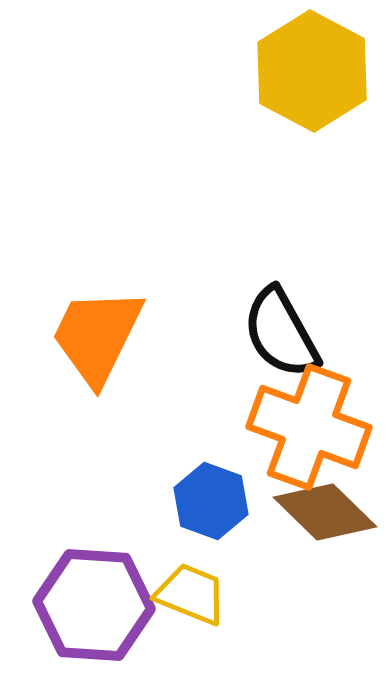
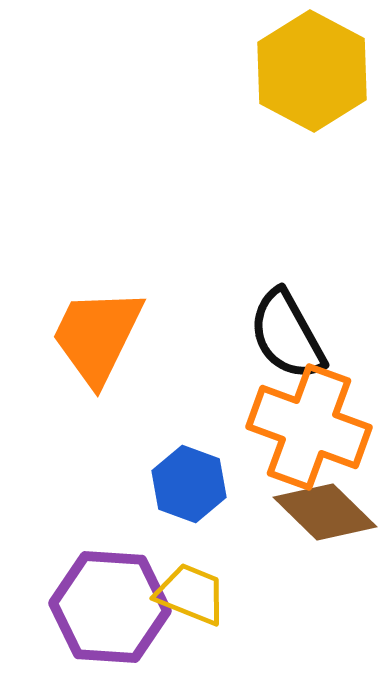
black semicircle: moved 6 px right, 2 px down
blue hexagon: moved 22 px left, 17 px up
purple hexagon: moved 16 px right, 2 px down
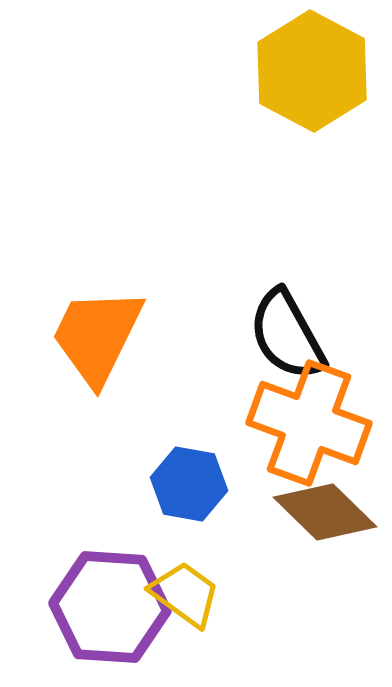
orange cross: moved 4 px up
blue hexagon: rotated 10 degrees counterclockwise
yellow trapezoid: moved 6 px left; rotated 14 degrees clockwise
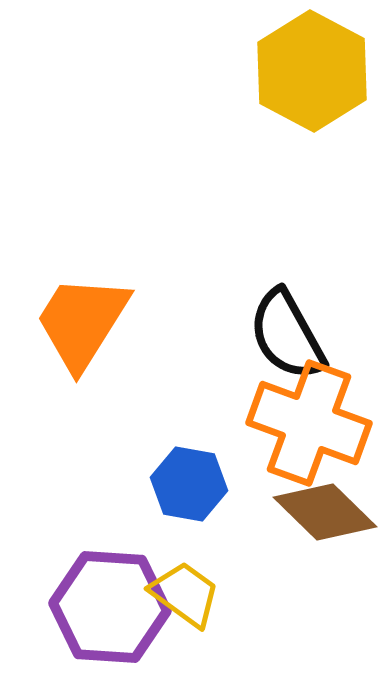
orange trapezoid: moved 15 px left, 14 px up; rotated 6 degrees clockwise
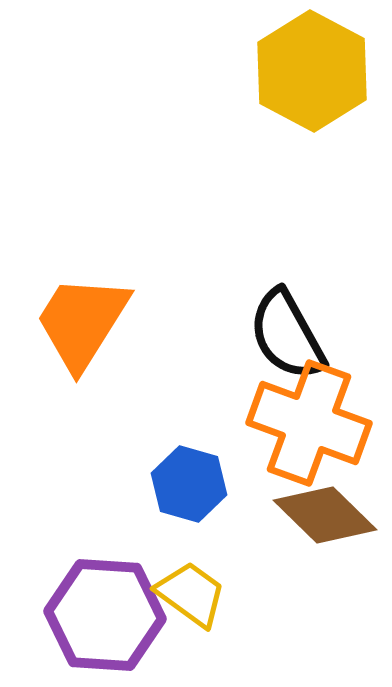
blue hexagon: rotated 6 degrees clockwise
brown diamond: moved 3 px down
yellow trapezoid: moved 6 px right
purple hexagon: moved 5 px left, 8 px down
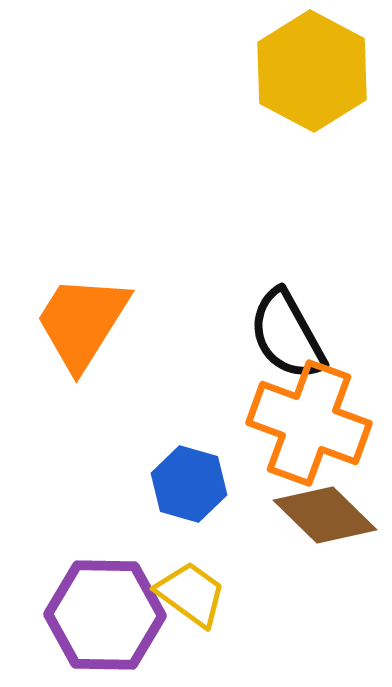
purple hexagon: rotated 3 degrees counterclockwise
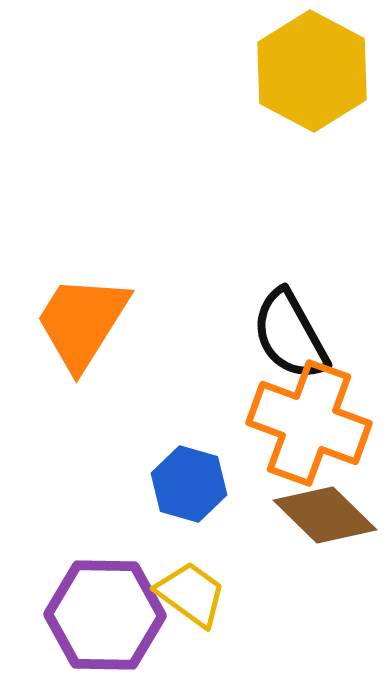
black semicircle: moved 3 px right
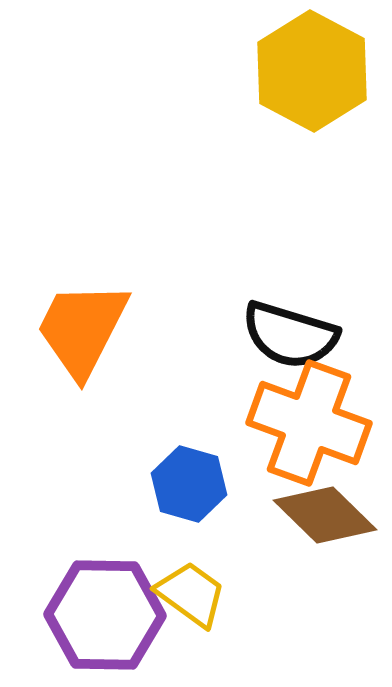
orange trapezoid: moved 7 px down; rotated 5 degrees counterclockwise
black semicircle: rotated 44 degrees counterclockwise
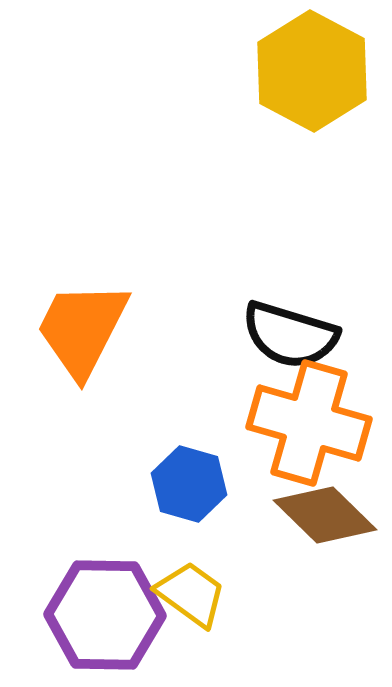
orange cross: rotated 4 degrees counterclockwise
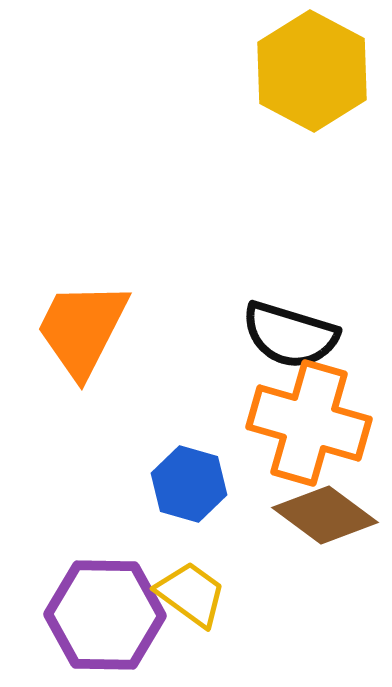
brown diamond: rotated 8 degrees counterclockwise
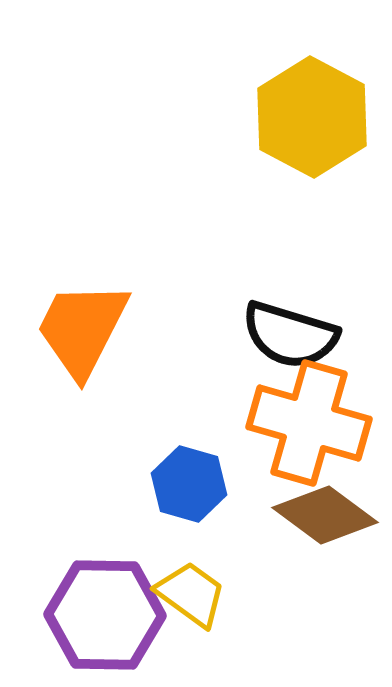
yellow hexagon: moved 46 px down
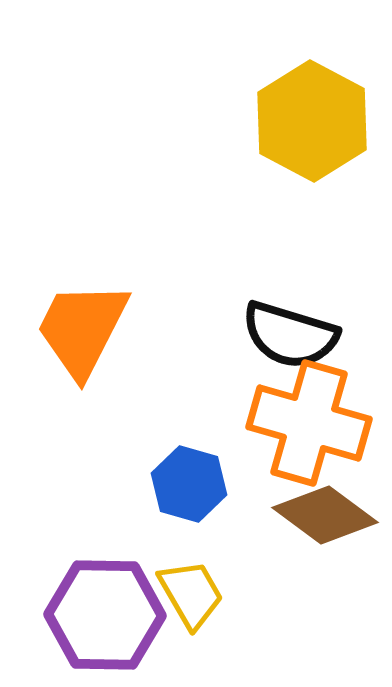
yellow hexagon: moved 4 px down
yellow trapezoid: rotated 24 degrees clockwise
